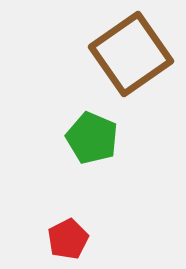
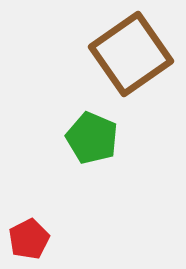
red pentagon: moved 39 px left
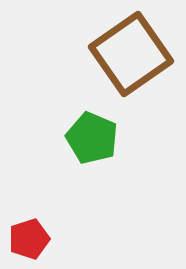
red pentagon: rotated 9 degrees clockwise
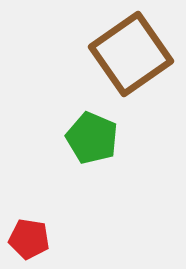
red pentagon: rotated 27 degrees clockwise
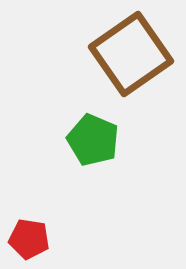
green pentagon: moved 1 px right, 2 px down
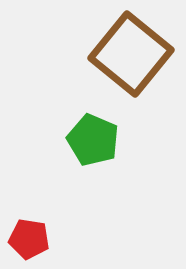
brown square: rotated 16 degrees counterclockwise
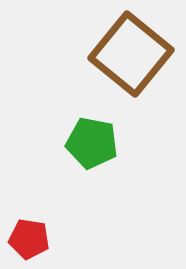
green pentagon: moved 1 px left, 3 px down; rotated 12 degrees counterclockwise
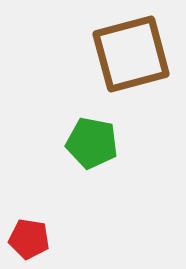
brown square: rotated 36 degrees clockwise
